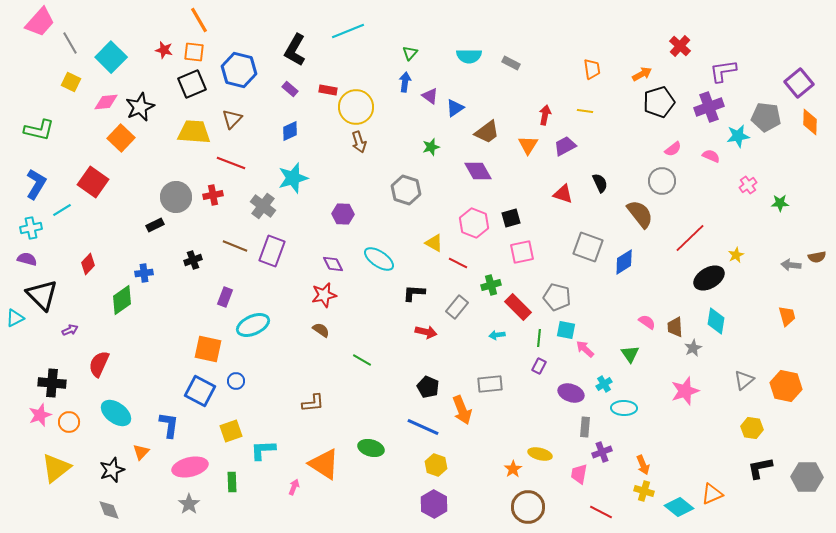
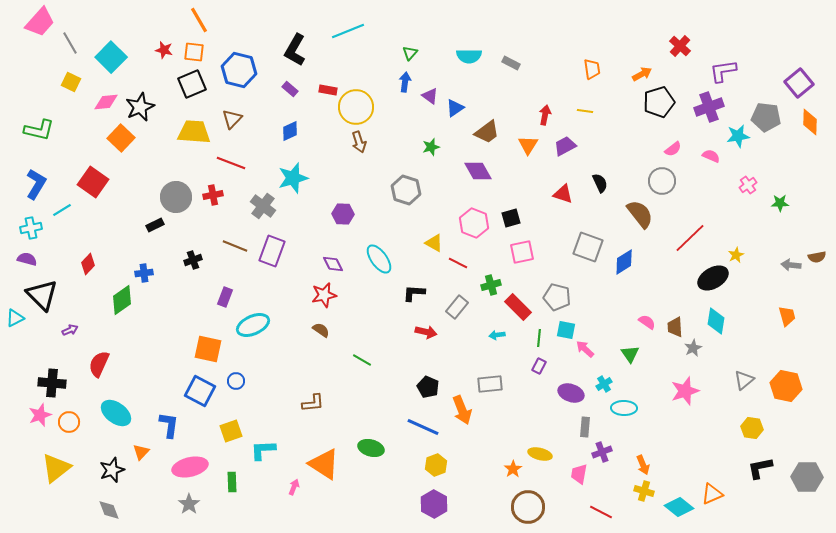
cyan ellipse at (379, 259): rotated 20 degrees clockwise
black ellipse at (709, 278): moved 4 px right
yellow hexagon at (436, 465): rotated 20 degrees clockwise
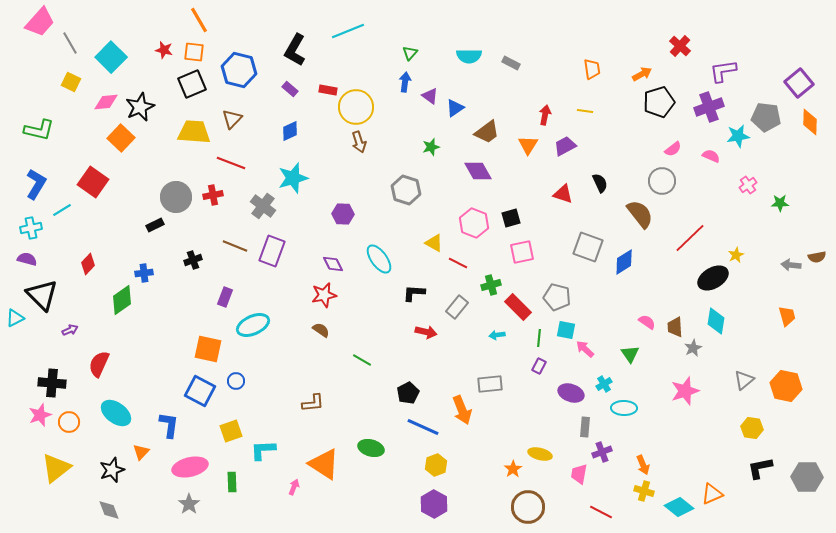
black pentagon at (428, 387): moved 20 px left, 6 px down; rotated 20 degrees clockwise
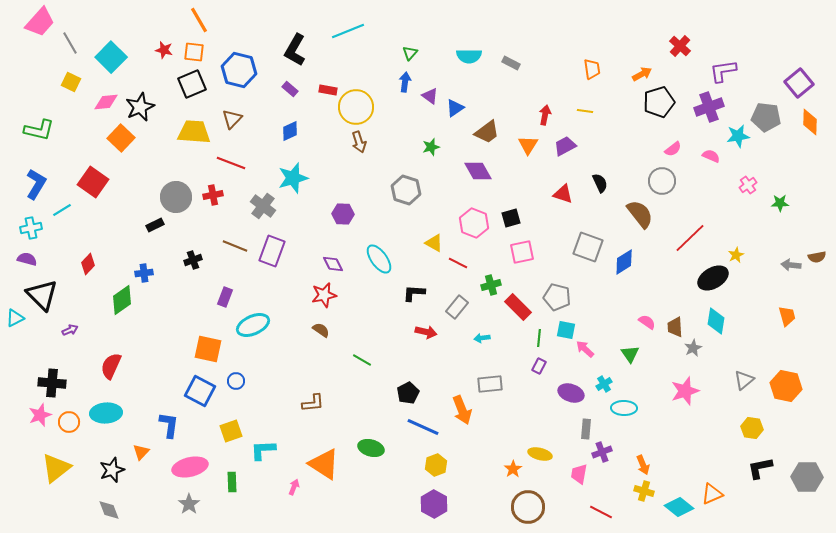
cyan arrow at (497, 335): moved 15 px left, 3 px down
red semicircle at (99, 364): moved 12 px right, 2 px down
cyan ellipse at (116, 413): moved 10 px left; rotated 40 degrees counterclockwise
gray rectangle at (585, 427): moved 1 px right, 2 px down
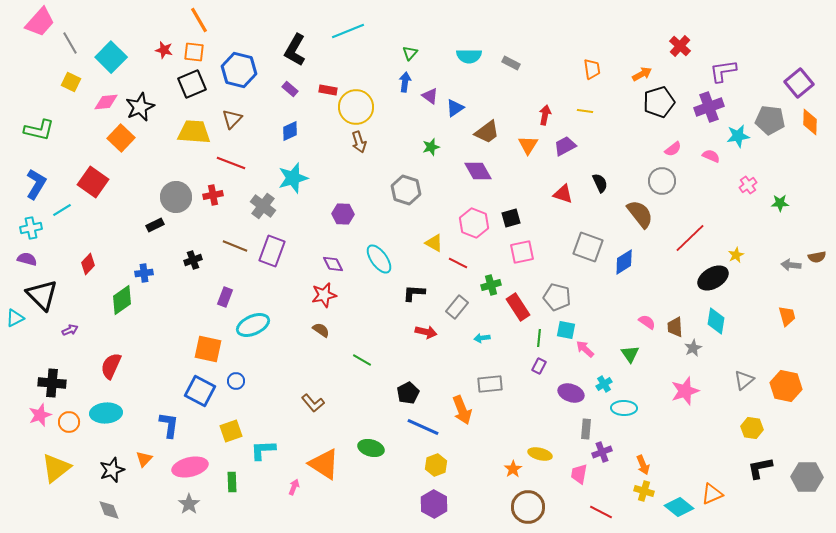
gray pentagon at (766, 117): moved 4 px right, 3 px down
red rectangle at (518, 307): rotated 12 degrees clockwise
brown L-shape at (313, 403): rotated 55 degrees clockwise
orange triangle at (141, 452): moved 3 px right, 7 px down
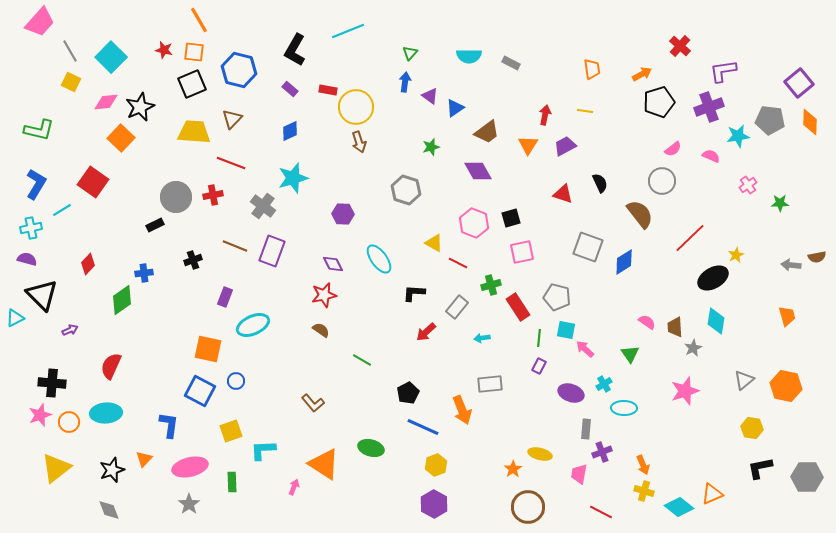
gray line at (70, 43): moved 8 px down
red arrow at (426, 332): rotated 125 degrees clockwise
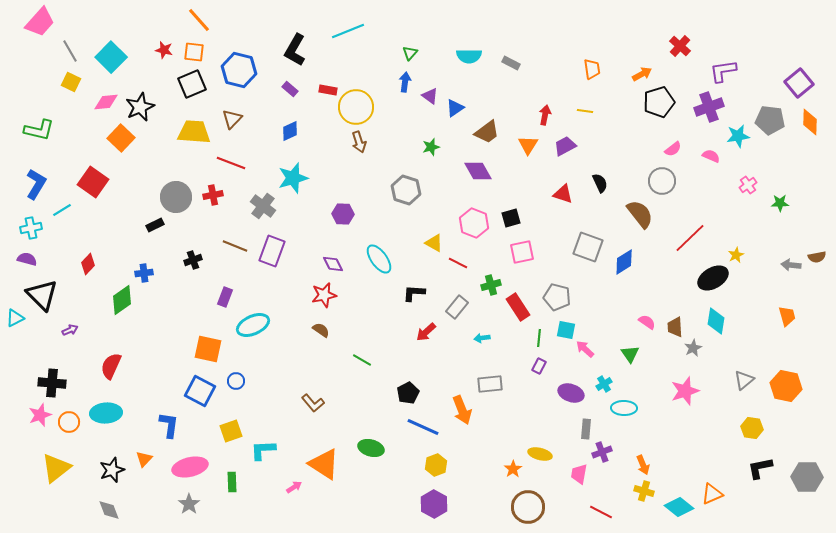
orange line at (199, 20): rotated 12 degrees counterclockwise
pink arrow at (294, 487): rotated 35 degrees clockwise
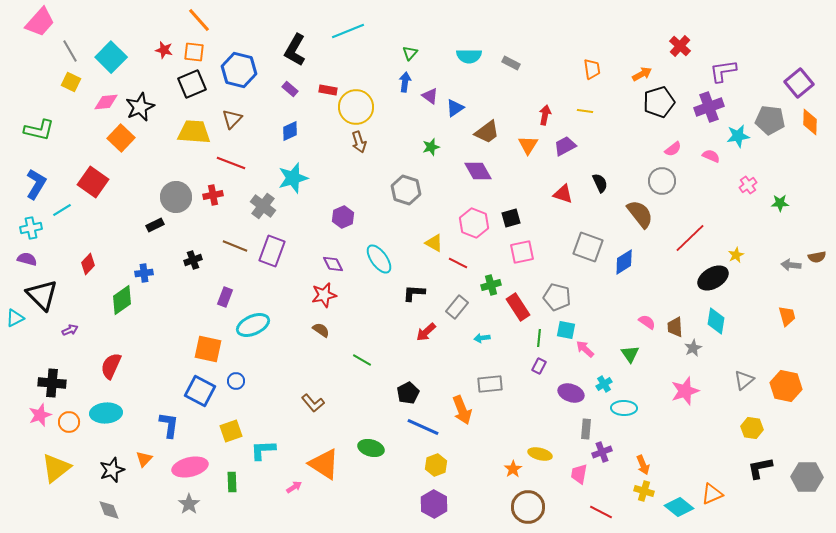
purple hexagon at (343, 214): moved 3 px down; rotated 25 degrees counterclockwise
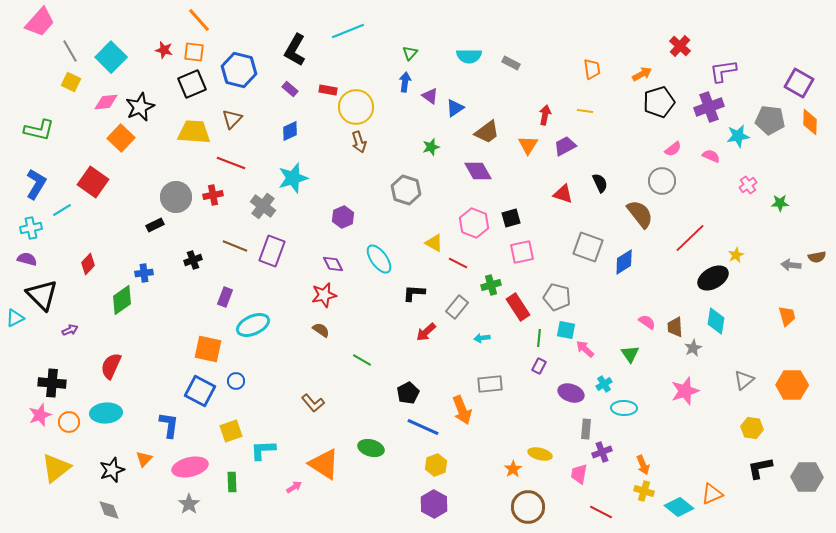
purple square at (799, 83): rotated 20 degrees counterclockwise
orange hexagon at (786, 386): moved 6 px right, 1 px up; rotated 12 degrees counterclockwise
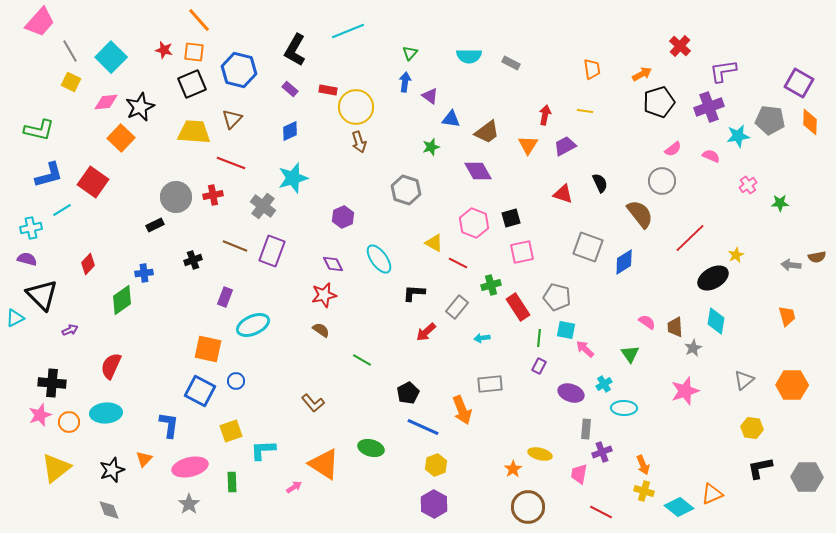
blue triangle at (455, 108): moved 4 px left, 11 px down; rotated 42 degrees clockwise
blue L-shape at (36, 184): moved 13 px right, 9 px up; rotated 44 degrees clockwise
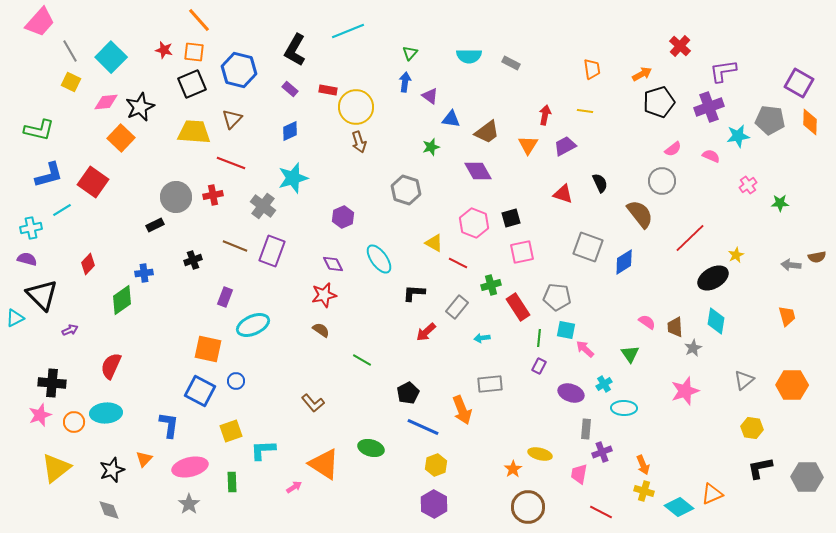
gray pentagon at (557, 297): rotated 8 degrees counterclockwise
orange circle at (69, 422): moved 5 px right
